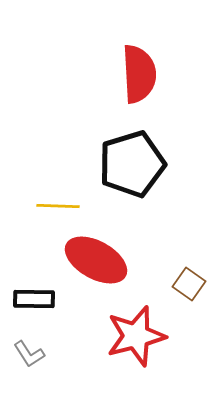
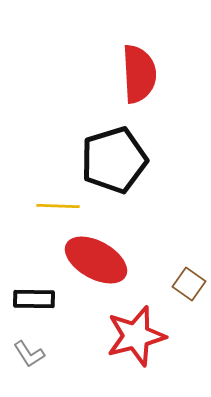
black pentagon: moved 18 px left, 4 px up
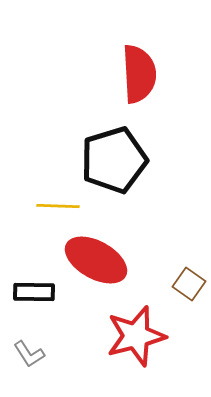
black rectangle: moved 7 px up
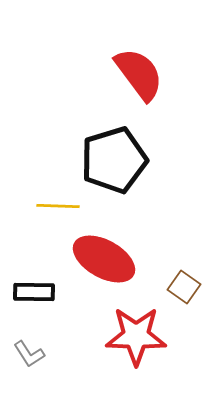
red semicircle: rotated 34 degrees counterclockwise
red ellipse: moved 8 px right, 1 px up
brown square: moved 5 px left, 3 px down
red star: rotated 16 degrees clockwise
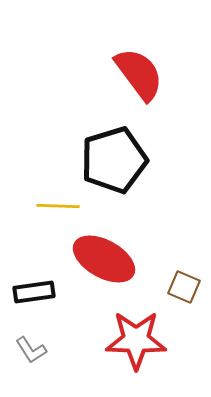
brown square: rotated 12 degrees counterclockwise
black rectangle: rotated 9 degrees counterclockwise
red star: moved 4 px down
gray L-shape: moved 2 px right, 4 px up
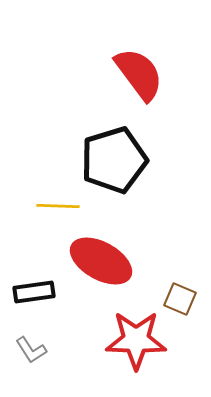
red ellipse: moved 3 px left, 2 px down
brown square: moved 4 px left, 12 px down
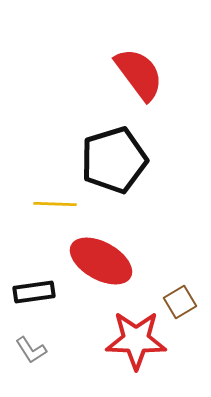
yellow line: moved 3 px left, 2 px up
brown square: moved 3 px down; rotated 36 degrees clockwise
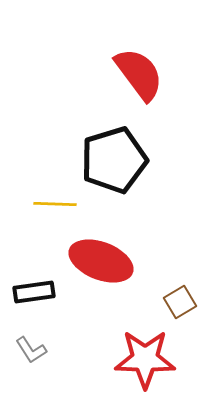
red ellipse: rotated 8 degrees counterclockwise
red star: moved 9 px right, 19 px down
